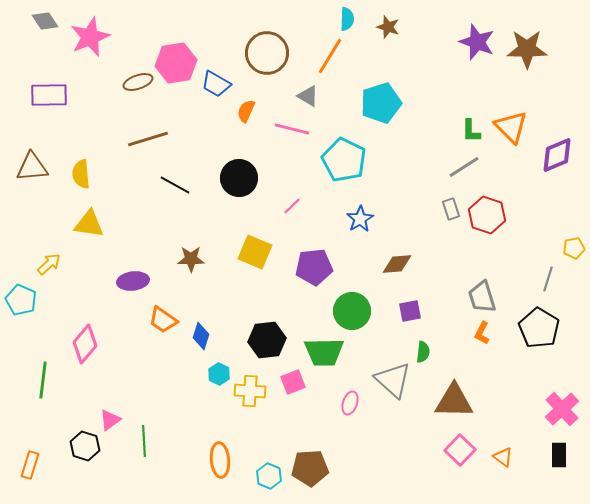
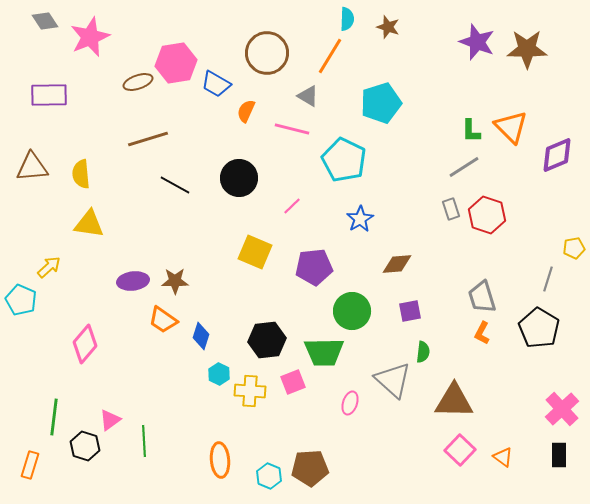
brown star at (191, 259): moved 16 px left, 22 px down
yellow arrow at (49, 264): moved 3 px down
green line at (43, 380): moved 11 px right, 37 px down
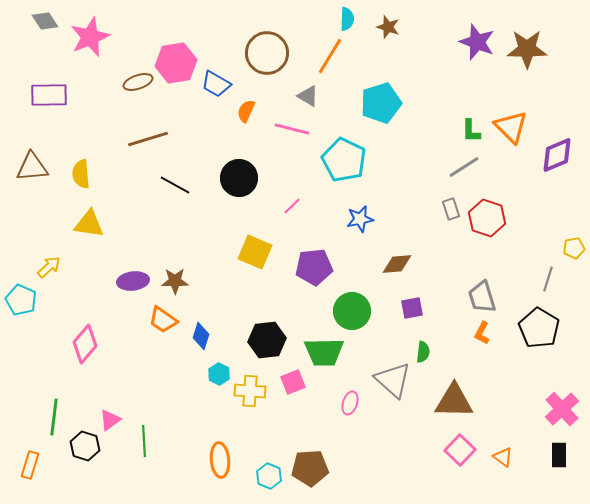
red hexagon at (487, 215): moved 3 px down
blue star at (360, 219): rotated 20 degrees clockwise
purple square at (410, 311): moved 2 px right, 3 px up
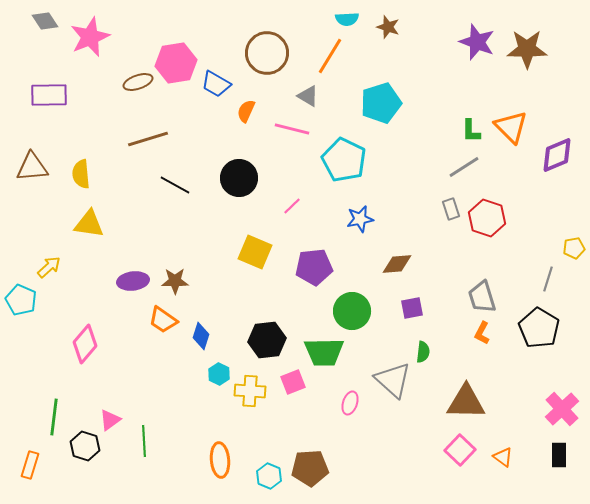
cyan semicircle at (347, 19): rotated 85 degrees clockwise
brown triangle at (454, 401): moved 12 px right, 1 px down
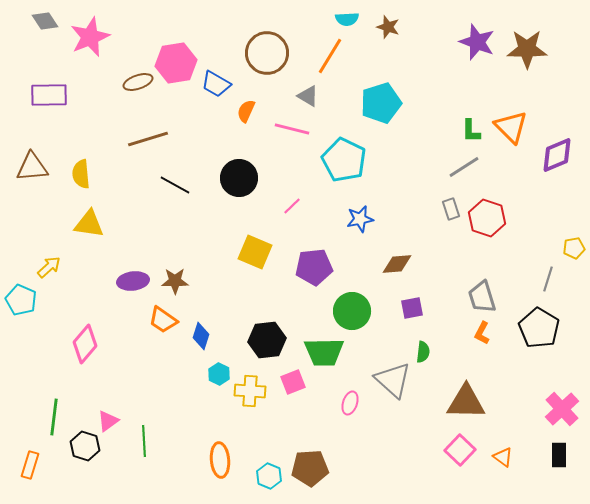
pink triangle at (110, 420): moved 2 px left, 1 px down
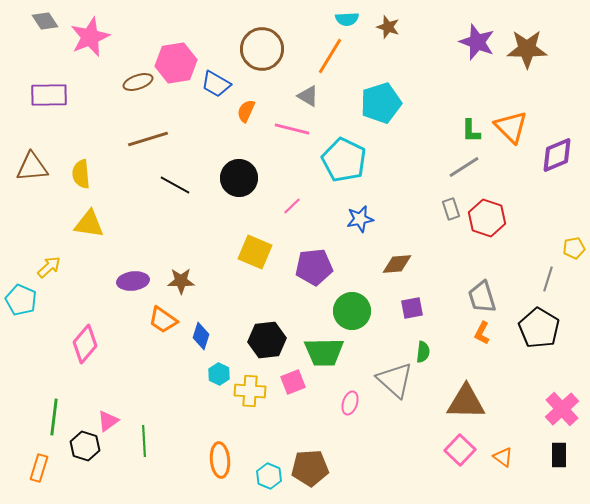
brown circle at (267, 53): moved 5 px left, 4 px up
brown star at (175, 281): moved 6 px right
gray triangle at (393, 380): moved 2 px right
orange rectangle at (30, 465): moved 9 px right, 3 px down
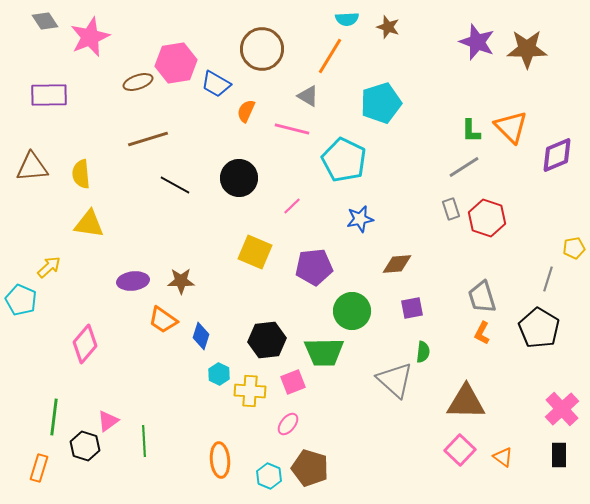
pink ellipse at (350, 403): moved 62 px left, 21 px down; rotated 20 degrees clockwise
brown pentagon at (310, 468): rotated 21 degrees clockwise
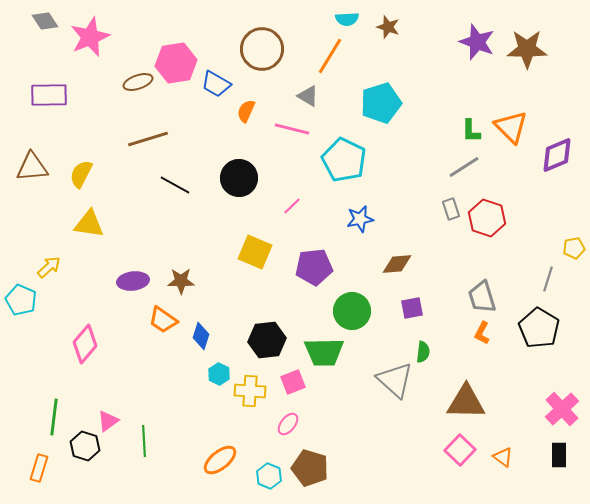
yellow semicircle at (81, 174): rotated 32 degrees clockwise
orange ellipse at (220, 460): rotated 56 degrees clockwise
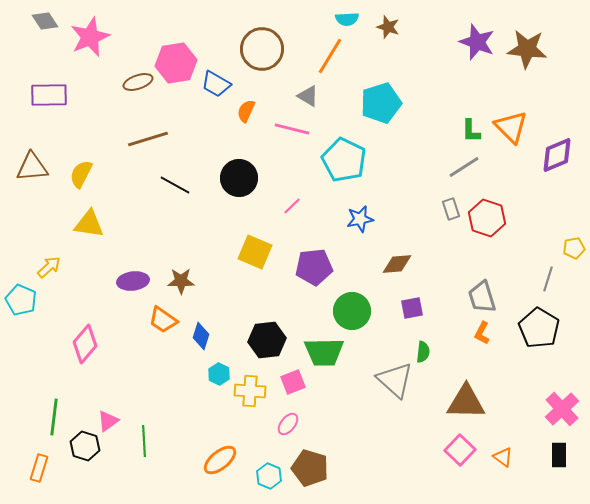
brown star at (527, 49): rotated 6 degrees clockwise
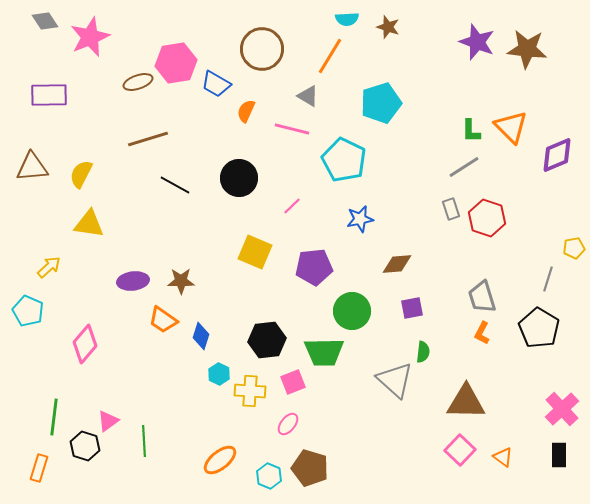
cyan pentagon at (21, 300): moved 7 px right, 11 px down
